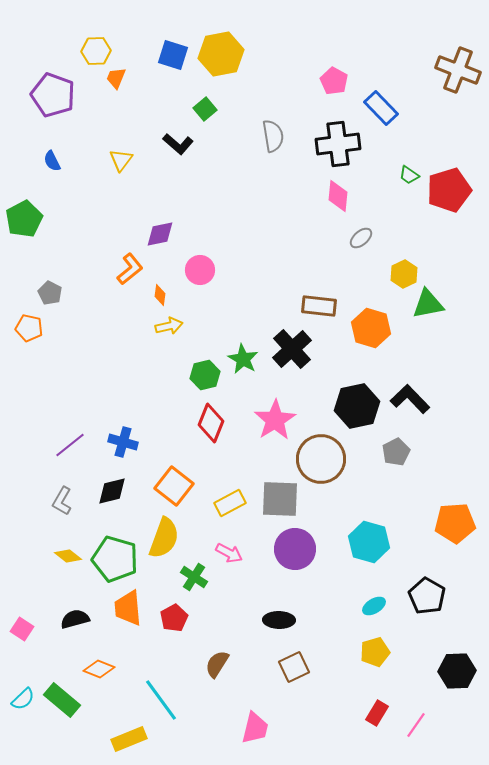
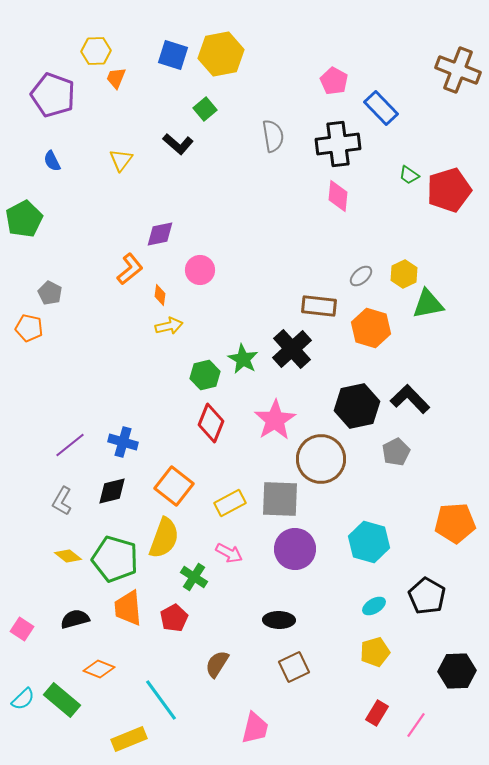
gray ellipse at (361, 238): moved 38 px down
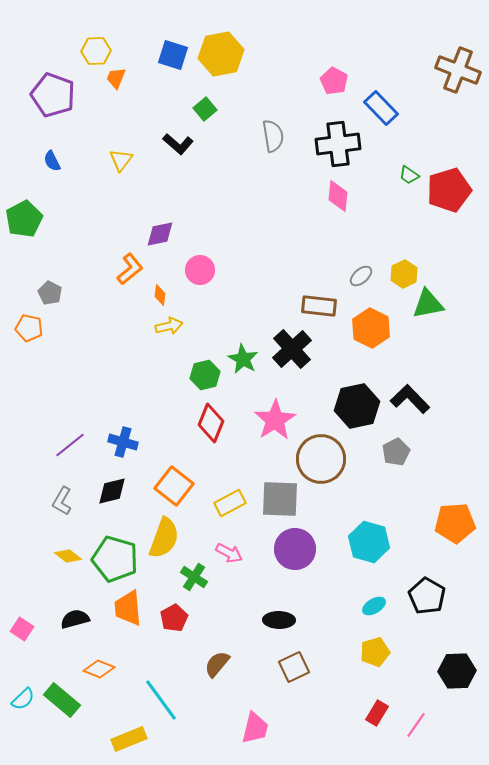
orange hexagon at (371, 328): rotated 9 degrees clockwise
brown semicircle at (217, 664): rotated 8 degrees clockwise
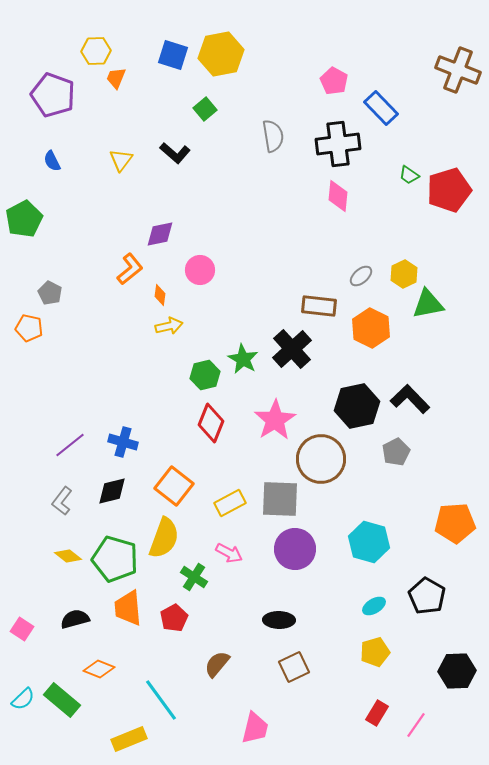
black L-shape at (178, 144): moved 3 px left, 9 px down
gray L-shape at (62, 501): rotated 8 degrees clockwise
